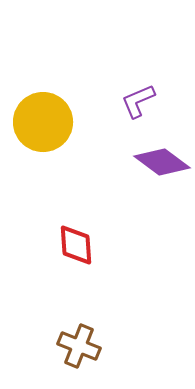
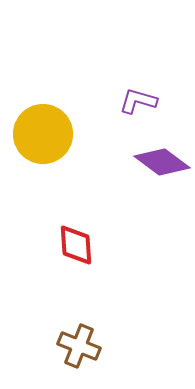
purple L-shape: rotated 39 degrees clockwise
yellow circle: moved 12 px down
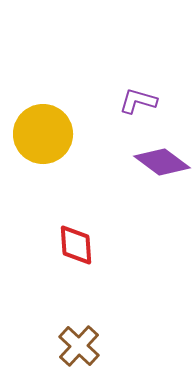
brown cross: rotated 21 degrees clockwise
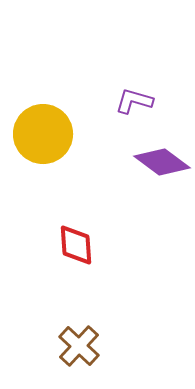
purple L-shape: moved 4 px left
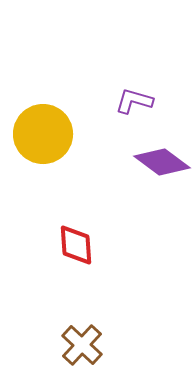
brown cross: moved 3 px right, 1 px up
